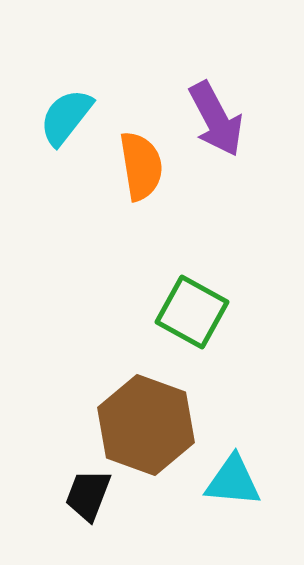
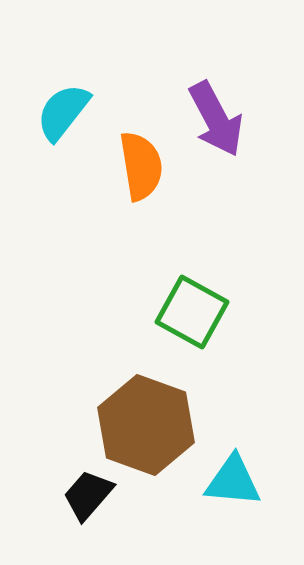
cyan semicircle: moved 3 px left, 5 px up
black trapezoid: rotated 20 degrees clockwise
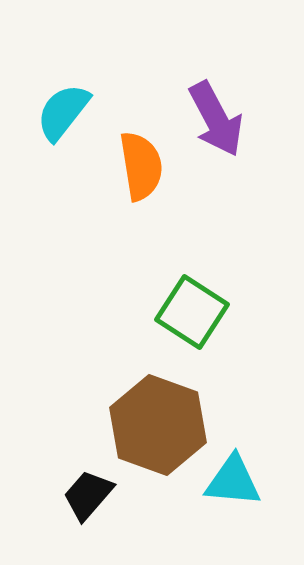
green square: rotated 4 degrees clockwise
brown hexagon: moved 12 px right
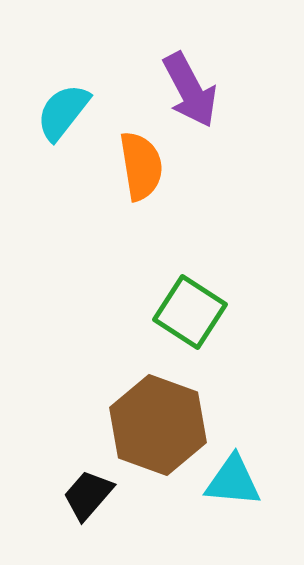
purple arrow: moved 26 px left, 29 px up
green square: moved 2 px left
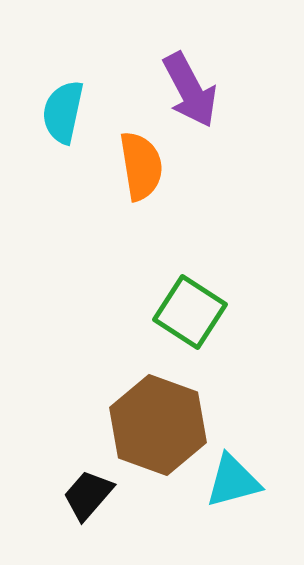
cyan semicircle: rotated 26 degrees counterclockwise
cyan triangle: rotated 20 degrees counterclockwise
